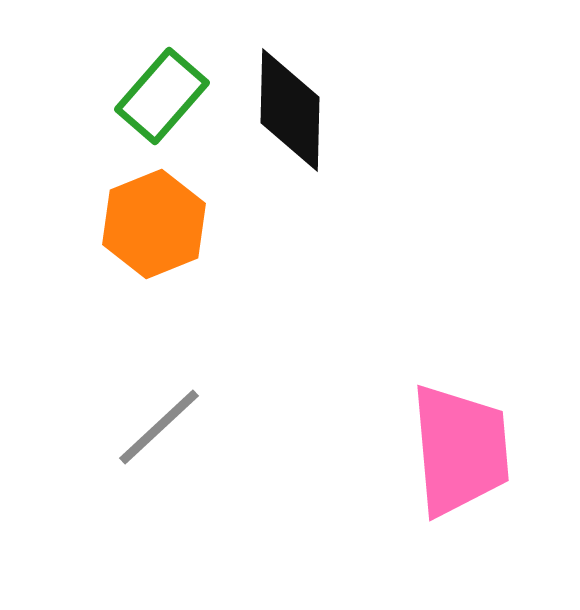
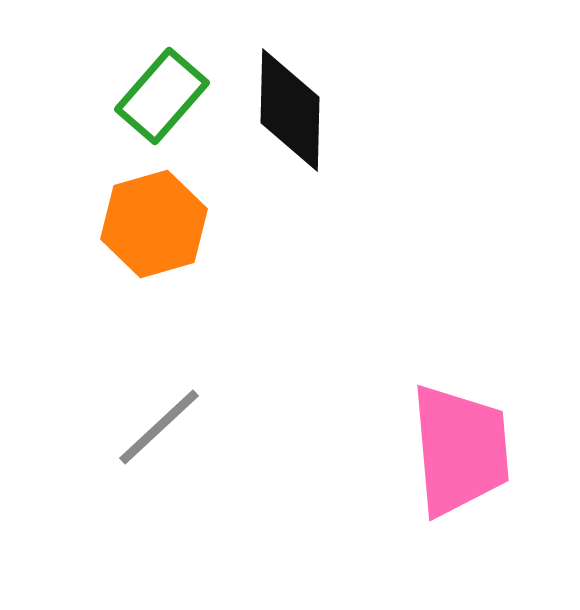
orange hexagon: rotated 6 degrees clockwise
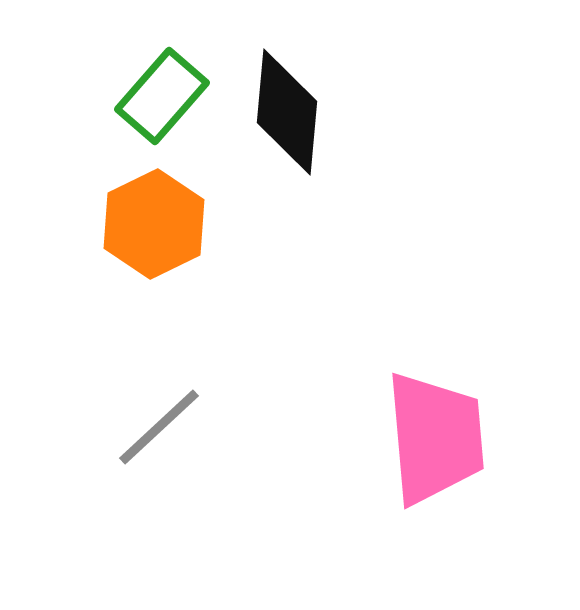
black diamond: moved 3 px left, 2 px down; rotated 4 degrees clockwise
orange hexagon: rotated 10 degrees counterclockwise
pink trapezoid: moved 25 px left, 12 px up
